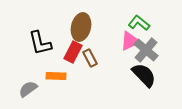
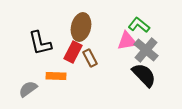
green L-shape: moved 2 px down
pink triangle: moved 3 px left; rotated 15 degrees clockwise
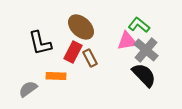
brown ellipse: rotated 60 degrees counterclockwise
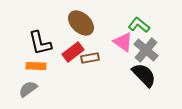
brown ellipse: moved 4 px up
pink triangle: moved 4 px left, 1 px down; rotated 45 degrees clockwise
red rectangle: rotated 25 degrees clockwise
brown rectangle: rotated 72 degrees counterclockwise
orange rectangle: moved 20 px left, 10 px up
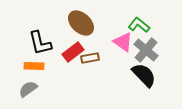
orange rectangle: moved 2 px left
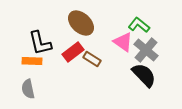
brown rectangle: moved 2 px right, 1 px down; rotated 42 degrees clockwise
orange rectangle: moved 2 px left, 5 px up
gray semicircle: rotated 66 degrees counterclockwise
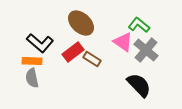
black L-shape: rotated 36 degrees counterclockwise
black semicircle: moved 5 px left, 10 px down
gray semicircle: moved 4 px right, 11 px up
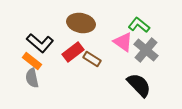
brown ellipse: rotated 32 degrees counterclockwise
orange rectangle: rotated 36 degrees clockwise
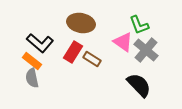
green L-shape: rotated 150 degrees counterclockwise
red rectangle: rotated 20 degrees counterclockwise
